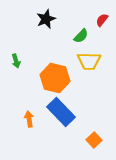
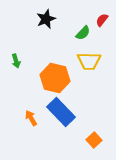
green semicircle: moved 2 px right, 3 px up
orange arrow: moved 2 px right, 1 px up; rotated 21 degrees counterclockwise
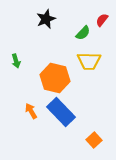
orange arrow: moved 7 px up
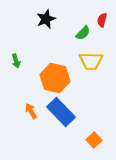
red semicircle: rotated 24 degrees counterclockwise
yellow trapezoid: moved 2 px right
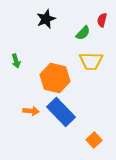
orange arrow: rotated 126 degrees clockwise
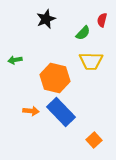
green arrow: moved 1 px left, 1 px up; rotated 96 degrees clockwise
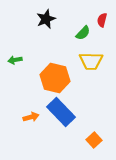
orange arrow: moved 6 px down; rotated 21 degrees counterclockwise
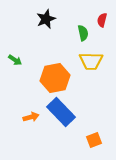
green semicircle: rotated 56 degrees counterclockwise
green arrow: rotated 136 degrees counterclockwise
orange hexagon: rotated 24 degrees counterclockwise
orange square: rotated 21 degrees clockwise
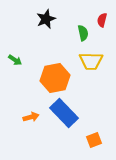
blue rectangle: moved 3 px right, 1 px down
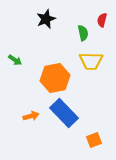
orange arrow: moved 1 px up
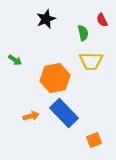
red semicircle: rotated 40 degrees counterclockwise
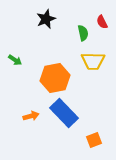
red semicircle: moved 2 px down
yellow trapezoid: moved 2 px right
